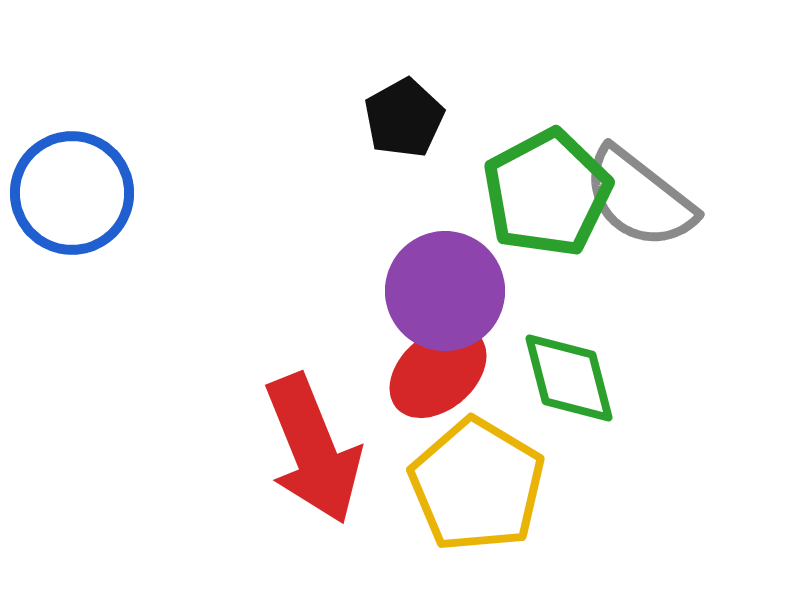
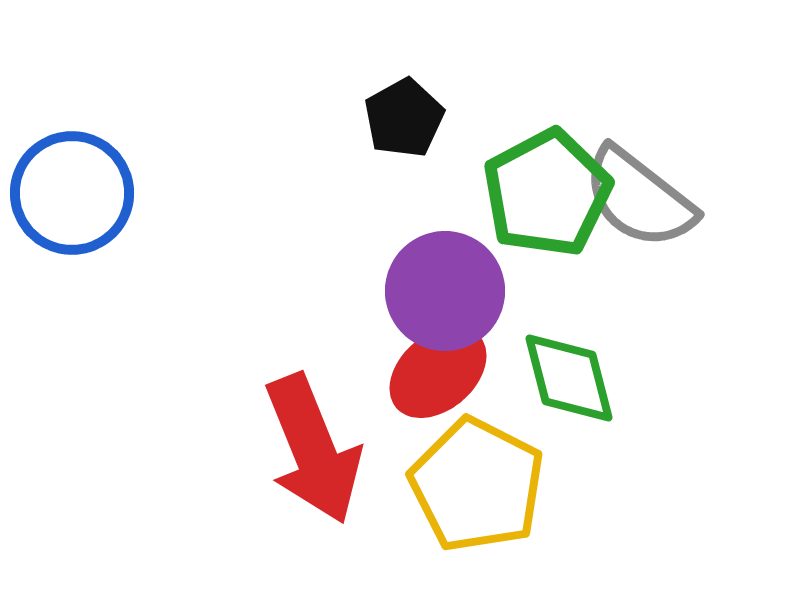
yellow pentagon: rotated 4 degrees counterclockwise
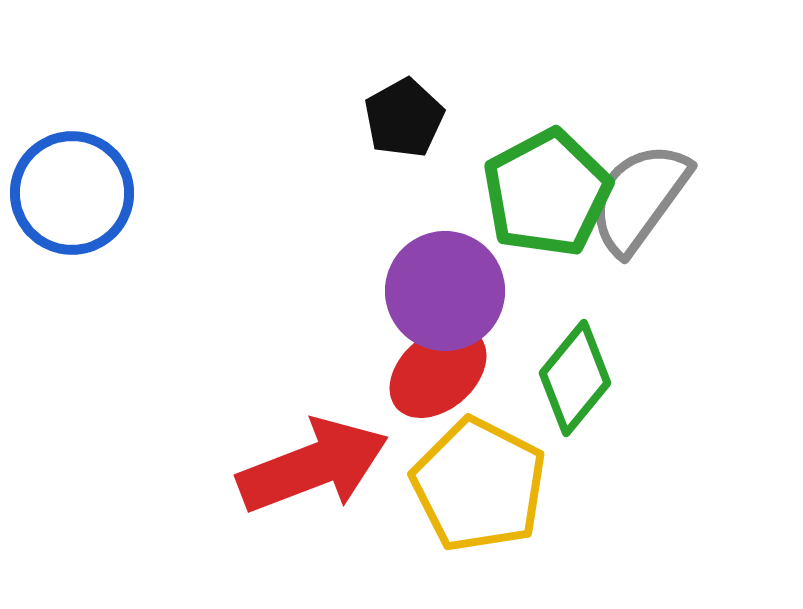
gray semicircle: rotated 88 degrees clockwise
green diamond: moved 6 px right; rotated 54 degrees clockwise
red arrow: moved 17 px down; rotated 89 degrees counterclockwise
yellow pentagon: moved 2 px right
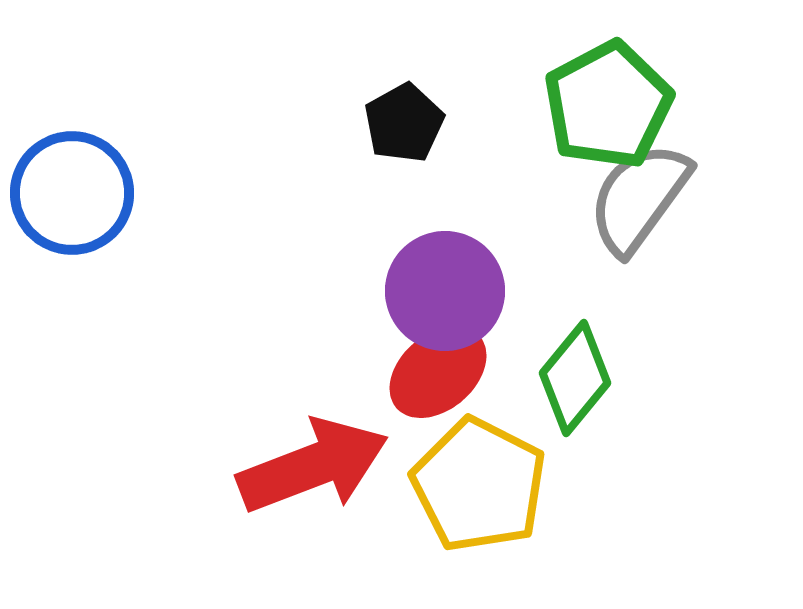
black pentagon: moved 5 px down
green pentagon: moved 61 px right, 88 px up
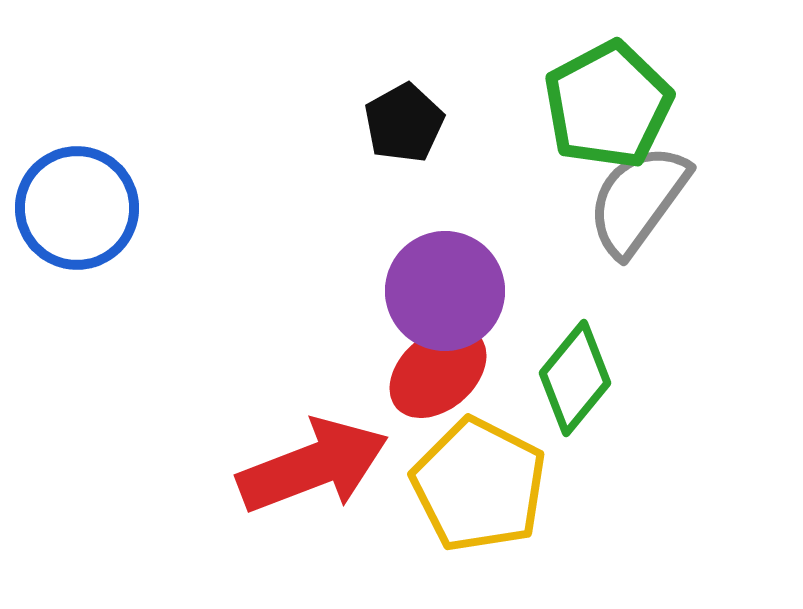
blue circle: moved 5 px right, 15 px down
gray semicircle: moved 1 px left, 2 px down
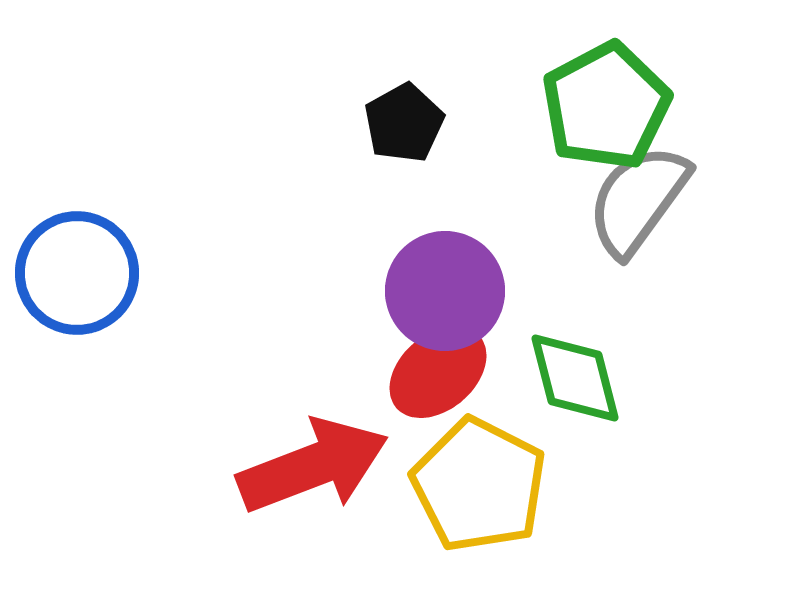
green pentagon: moved 2 px left, 1 px down
blue circle: moved 65 px down
green diamond: rotated 54 degrees counterclockwise
